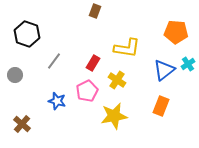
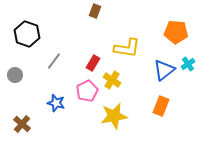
yellow cross: moved 5 px left
blue star: moved 1 px left, 2 px down
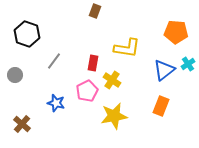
red rectangle: rotated 21 degrees counterclockwise
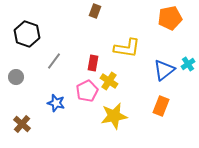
orange pentagon: moved 6 px left, 14 px up; rotated 15 degrees counterclockwise
gray circle: moved 1 px right, 2 px down
yellow cross: moved 3 px left, 1 px down
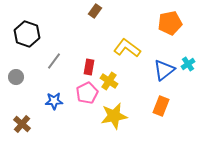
brown rectangle: rotated 16 degrees clockwise
orange pentagon: moved 5 px down
yellow L-shape: rotated 152 degrees counterclockwise
red rectangle: moved 4 px left, 4 px down
pink pentagon: moved 2 px down
blue star: moved 2 px left, 2 px up; rotated 18 degrees counterclockwise
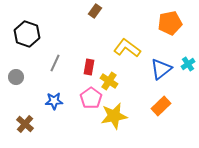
gray line: moved 1 px right, 2 px down; rotated 12 degrees counterclockwise
blue triangle: moved 3 px left, 1 px up
pink pentagon: moved 4 px right, 5 px down; rotated 10 degrees counterclockwise
orange rectangle: rotated 24 degrees clockwise
brown cross: moved 3 px right
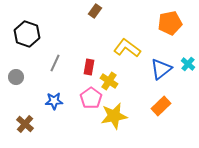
cyan cross: rotated 16 degrees counterclockwise
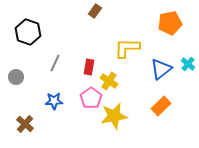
black hexagon: moved 1 px right, 2 px up
yellow L-shape: rotated 36 degrees counterclockwise
